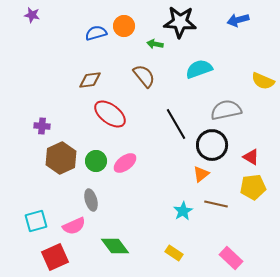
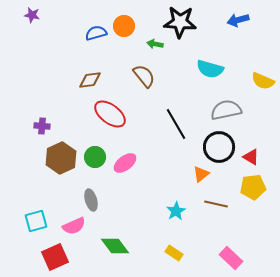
cyan semicircle: moved 11 px right; rotated 144 degrees counterclockwise
black circle: moved 7 px right, 2 px down
green circle: moved 1 px left, 4 px up
cyan star: moved 7 px left
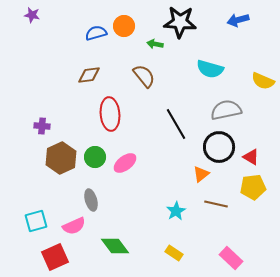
brown diamond: moved 1 px left, 5 px up
red ellipse: rotated 48 degrees clockwise
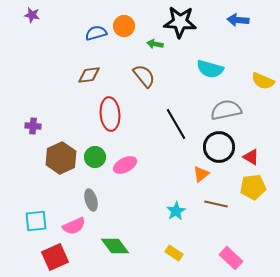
blue arrow: rotated 20 degrees clockwise
purple cross: moved 9 px left
pink ellipse: moved 2 px down; rotated 10 degrees clockwise
cyan square: rotated 10 degrees clockwise
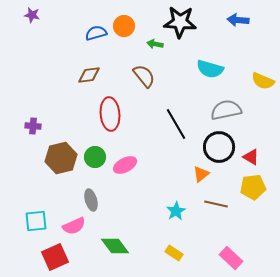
brown hexagon: rotated 12 degrees clockwise
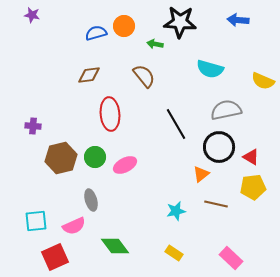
cyan star: rotated 18 degrees clockwise
